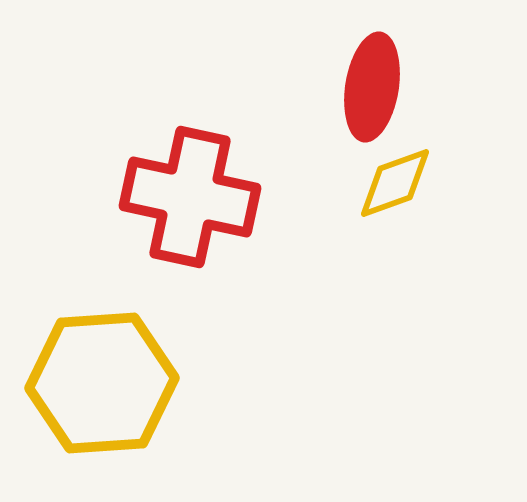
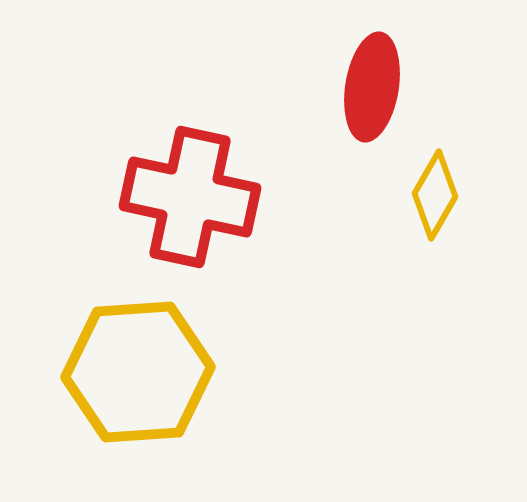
yellow diamond: moved 40 px right, 12 px down; rotated 40 degrees counterclockwise
yellow hexagon: moved 36 px right, 11 px up
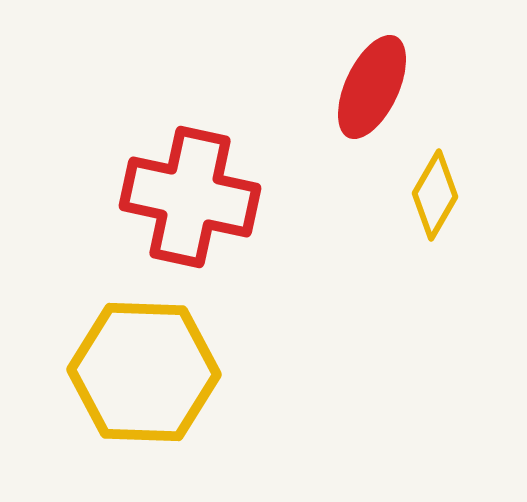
red ellipse: rotated 16 degrees clockwise
yellow hexagon: moved 6 px right; rotated 6 degrees clockwise
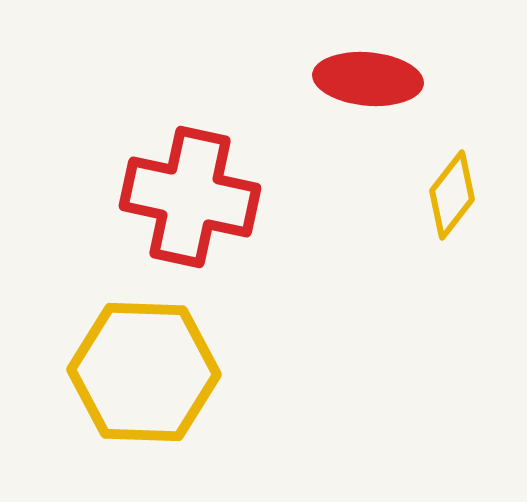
red ellipse: moved 4 px left, 8 px up; rotated 70 degrees clockwise
yellow diamond: moved 17 px right; rotated 8 degrees clockwise
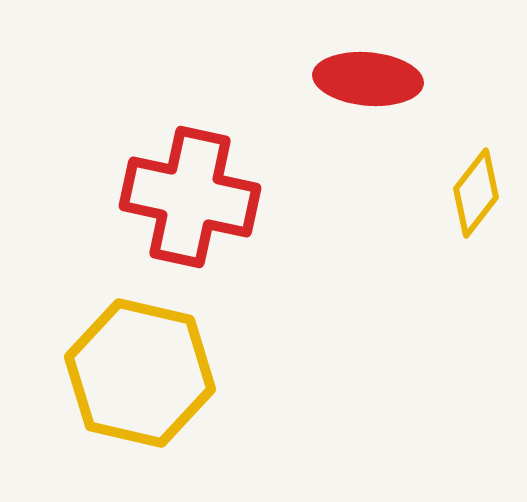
yellow diamond: moved 24 px right, 2 px up
yellow hexagon: moved 4 px left, 1 px down; rotated 11 degrees clockwise
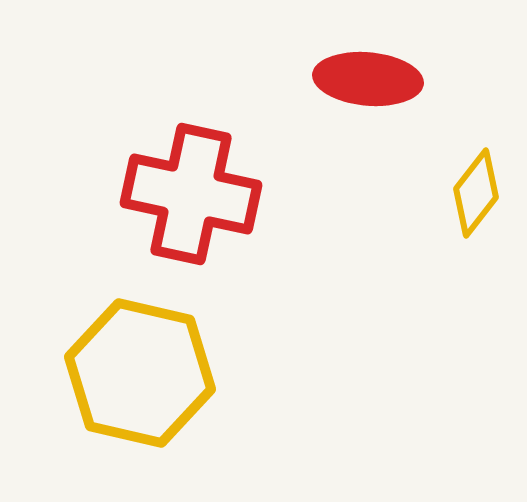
red cross: moved 1 px right, 3 px up
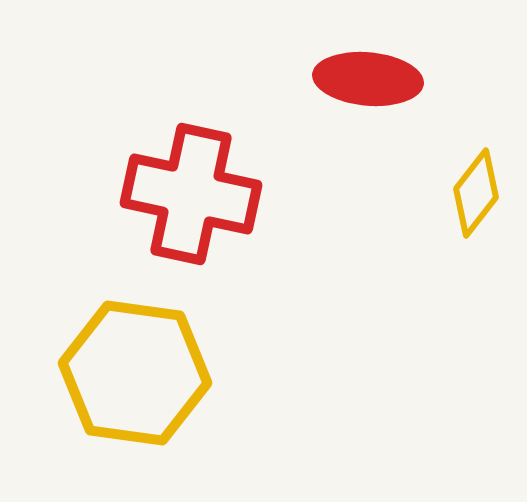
yellow hexagon: moved 5 px left; rotated 5 degrees counterclockwise
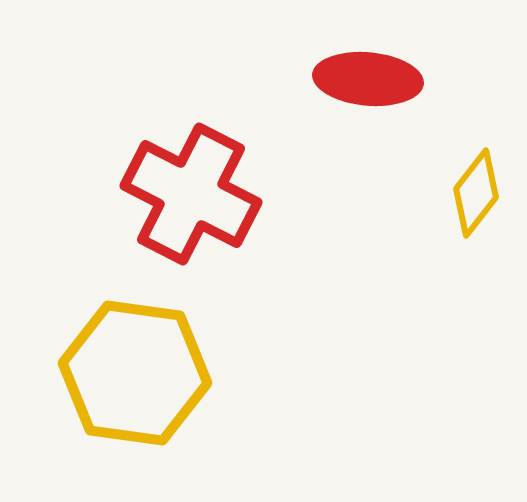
red cross: rotated 15 degrees clockwise
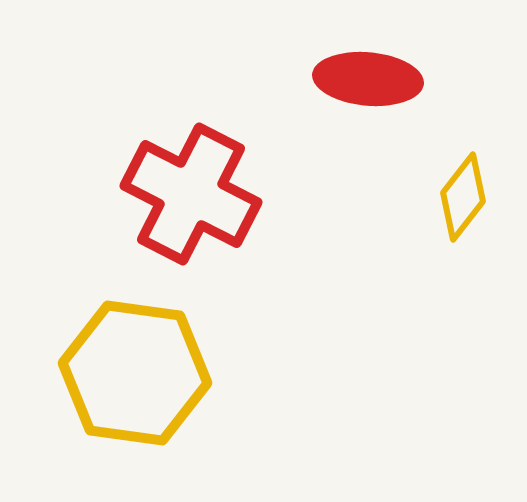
yellow diamond: moved 13 px left, 4 px down
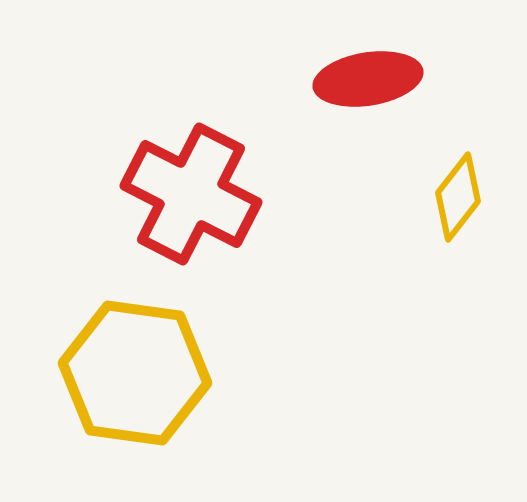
red ellipse: rotated 14 degrees counterclockwise
yellow diamond: moved 5 px left
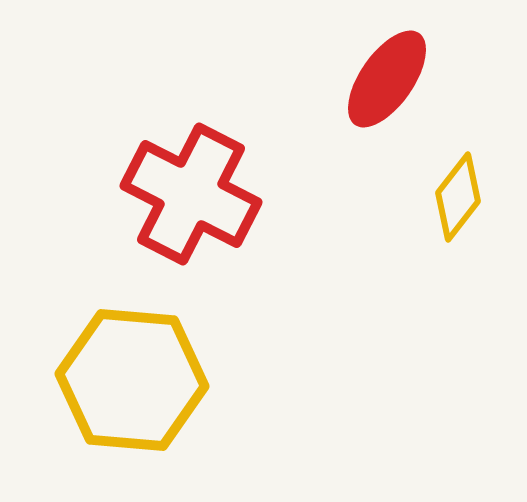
red ellipse: moved 19 px right; rotated 46 degrees counterclockwise
yellow hexagon: moved 3 px left, 7 px down; rotated 3 degrees counterclockwise
